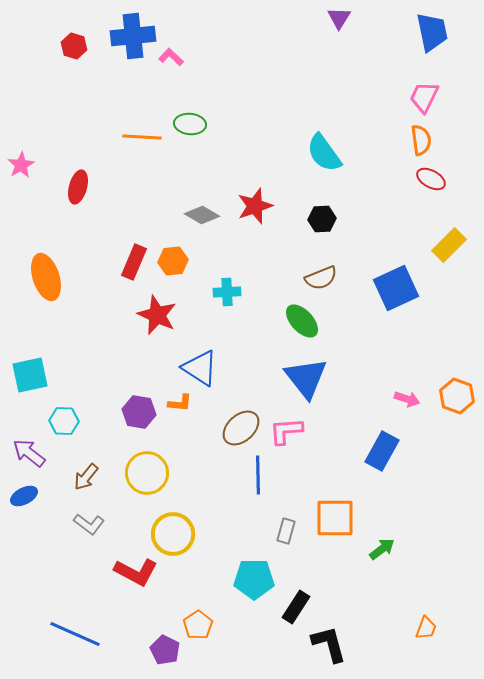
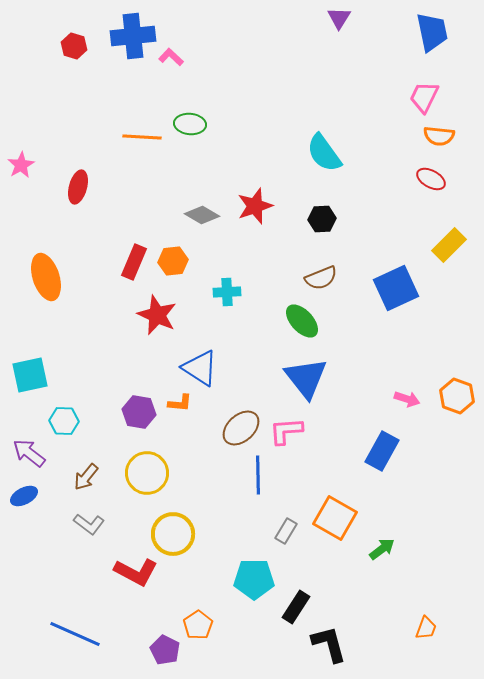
orange semicircle at (421, 140): moved 18 px right, 4 px up; rotated 104 degrees clockwise
orange square at (335, 518): rotated 30 degrees clockwise
gray rectangle at (286, 531): rotated 15 degrees clockwise
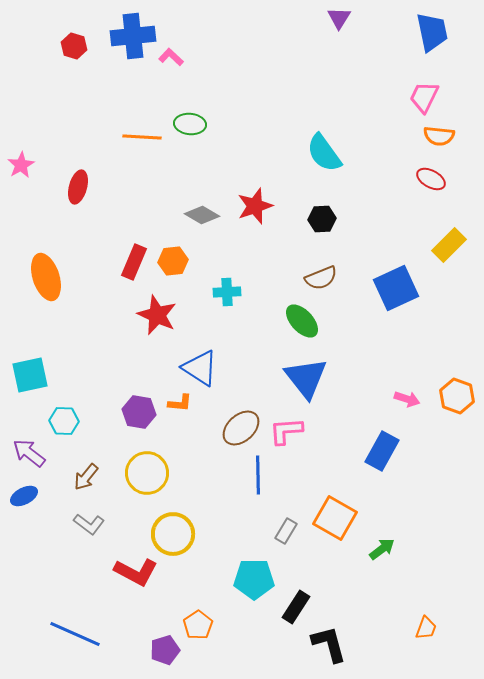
purple pentagon at (165, 650): rotated 28 degrees clockwise
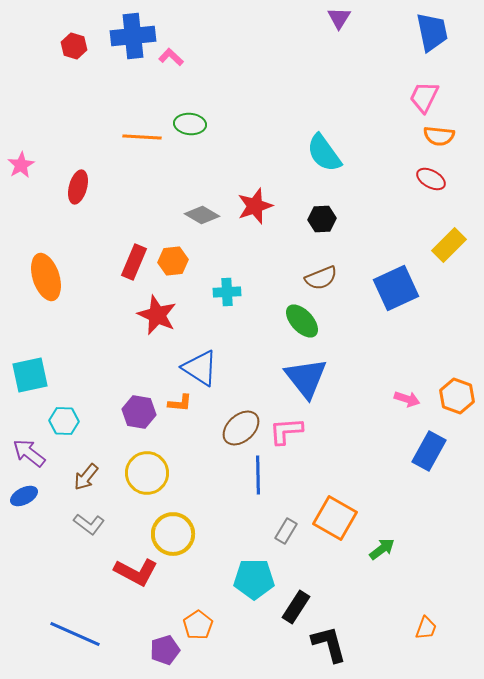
blue rectangle at (382, 451): moved 47 px right
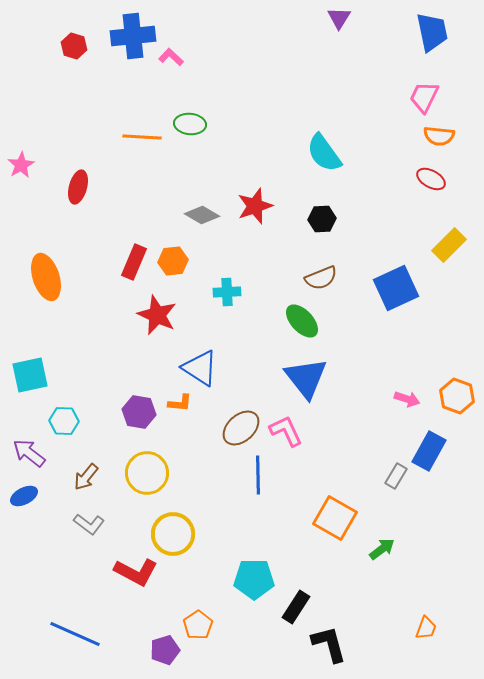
pink L-shape at (286, 431): rotated 69 degrees clockwise
gray rectangle at (286, 531): moved 110 px right, 55 px up
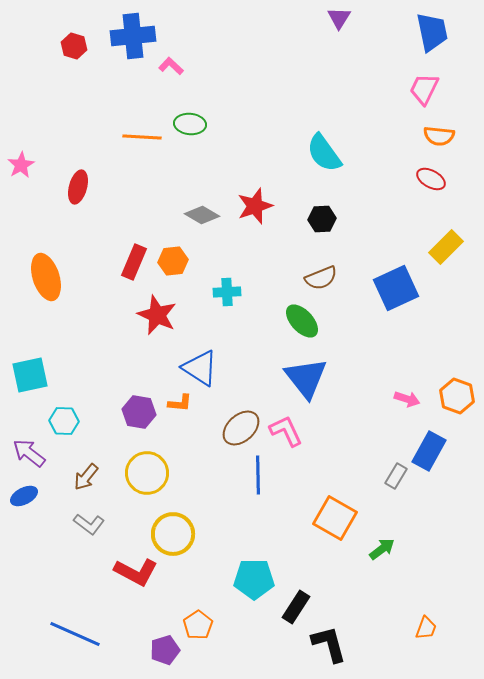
pink L-shape at (171, 57): moved 9 px down
pink trapezoid at (424, 97): moved 8 px up
yellow rectangle at (449, 245): moved 3 px left, 2 px down
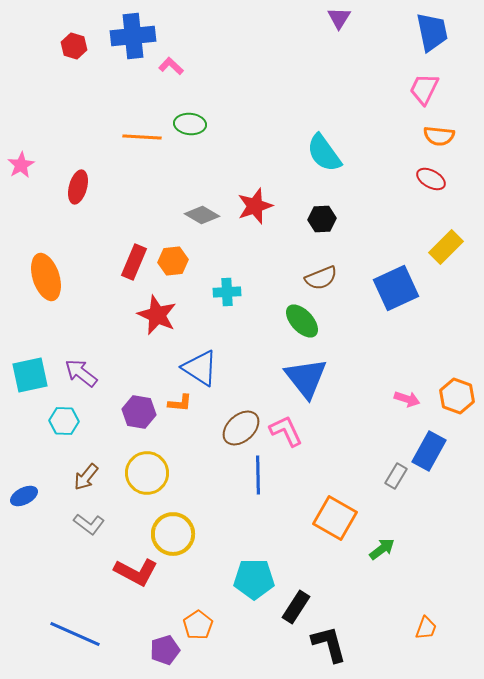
purple arrow at (29, 453): moved 52 px right, 80 px up
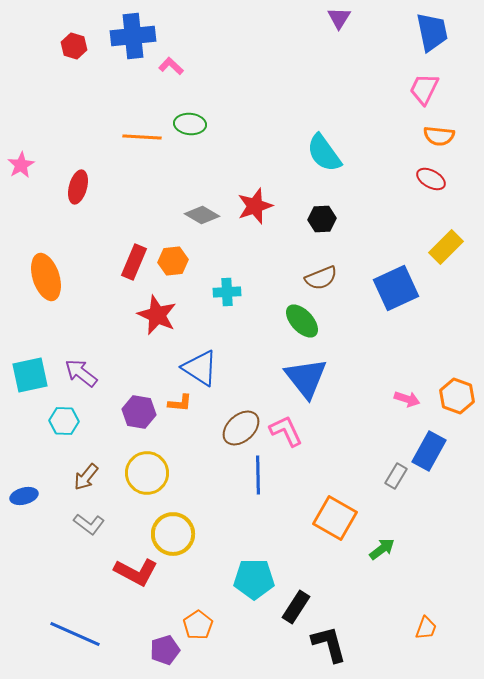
blue ellipse at (24, 496): rotated 12 degrees clockwise
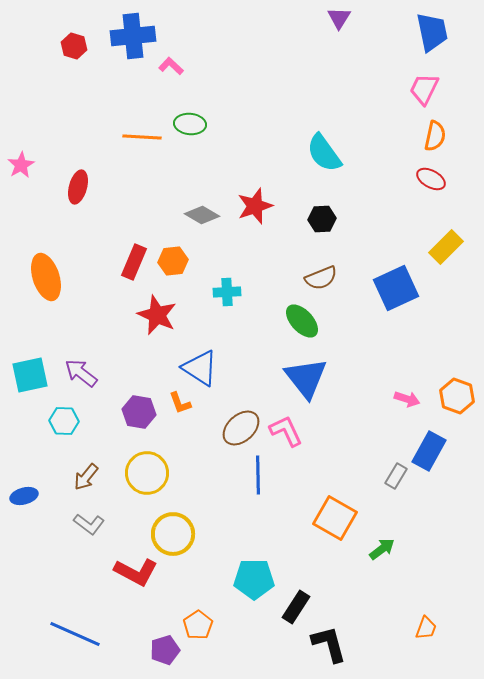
orange semicircle at (439, 136): moved 4 px left; rotated 84 degrees counterclockwise
orange L-shape at (180, 403): rotated 65 degrees clockwise
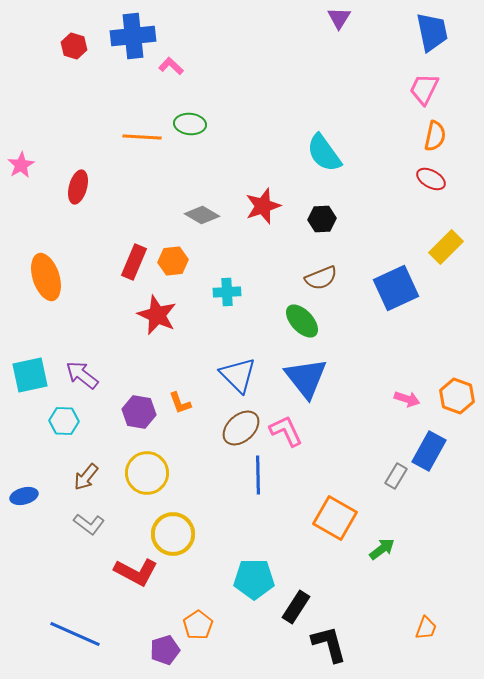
red star at (255, 206): moved 8 px right
blue triangle at (200, 368): moved 38 px right, 7 px down; rotated 12 degrees clockwise
purple arrow at (81, 373): moved 1 px right, 2 px down
